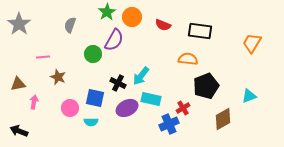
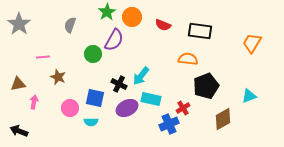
black cross: moved 1 px right, 1 px down
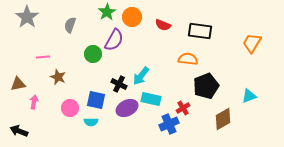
gray star: moved 8 px right, 7 px up
blue square: moved 1 px right, 2 px down
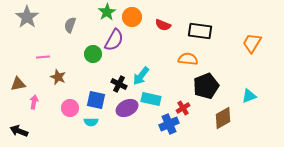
brown diamond: moved 1 px up
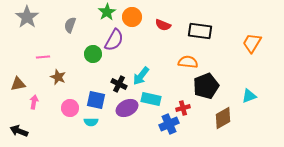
orange semicircle: moved 3 px down
red cross: rotated 16 degrees clockwise
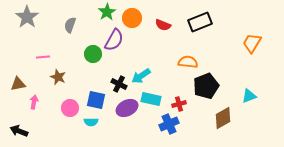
orange circle: moved 1 px down
black rectangle: moved 9 px up; rotated 30 degrees counterclockwise
cyan arrow: rotated 18 degrees clockwise
red cross: moved 4 px left, 4 px up
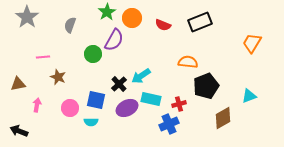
black cross: rotated 21 degrees clockwise
pink arrow: moved 3 px right, 3 px down
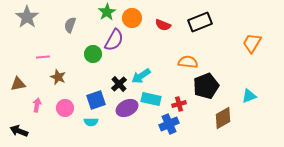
blue square: rotated 30 degrees counterclockwise
pink circle: moved 5 px left
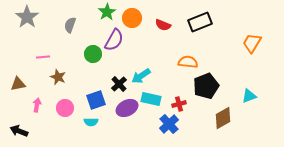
blue cross: rotated 18 degrees counterclockwise
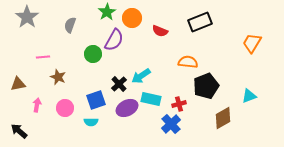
red semicircle: moved 3 px left, 6 px down
blue cross: moved 2 px right
black arrow: rotated 18 degrees clockwise
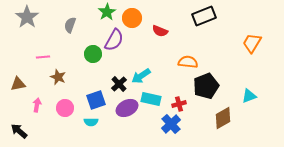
black rectangle: moved 4 px right, 6 px up
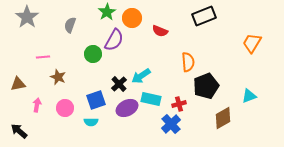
orange semicircle: rotated 78 degrees clockwise
